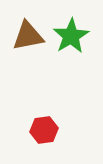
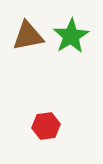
red hexagon: moved 2 px right, 4 px up
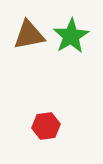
brown triangle: moved 1 px right, 1 px up
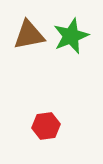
green star: rotated 9 degrees clockwise
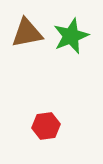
brown triangle: moved 2 px left, 2 px up
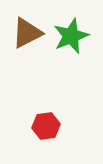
brown triangle: rotated 16 degrees counterclockwise
